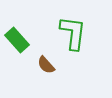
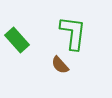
brown semicircle: moved 14 px right
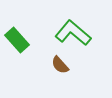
green L-shape: rotated 57 degrees counterclockwise
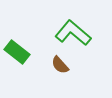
green rectangle: moved 12 px down; rotated 10 degrees counterclockwise
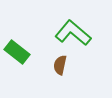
brown semicircle: rotated 54 degrees clockwise
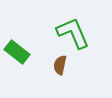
green L-shape: rotated 27 degrees clockwise
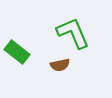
brown semicircle: rotated 114 degrees counterclockwise
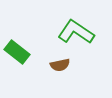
green L-shape: moved 3 px right, 1 px up; rotated 33 degrees counterclockwise
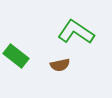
green rectangle: moved 1 px left, 4 px down
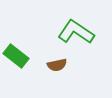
brown semicircle: moved 3 px left
